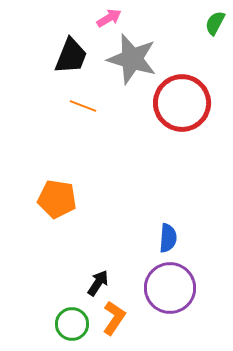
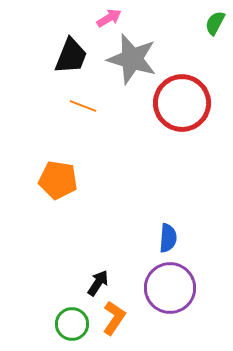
orange pentagon: moved 1 px right, 19 px up
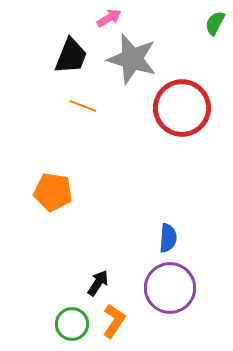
red circle: moved 5 px down
orange pentagon: moved 5 px left, 12 px down
orange L-shape: moved 3 px down
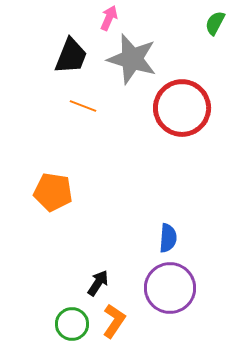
pink arrow: rotated 35 degrees counterclockwise
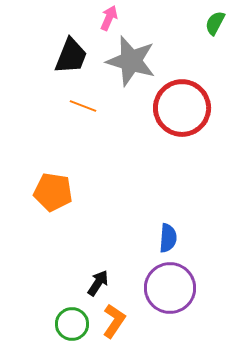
gray star: moved 1 px left, 2 px down
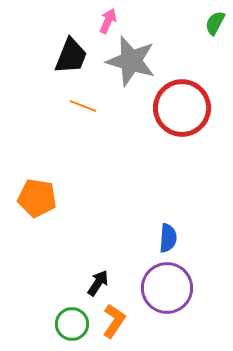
pink arrow: moved 1 px left, 3 px down
orange pentagon: moved 16 px left, 6 px down
purple circle: moved 3 px left
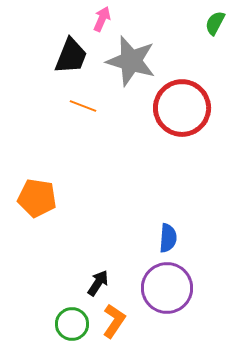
pink arrow: moved 6 px left, 2 px up
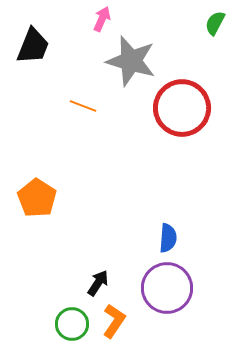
black trapezoid: moved 38 px left, 10 px up
orange pentagon: rotated 24 degrees clockwise
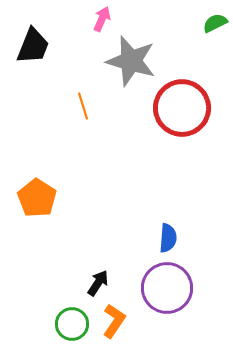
green semicircle: rotated 35 degrees clockwise
orange line: rotated 52 degrees clockwise
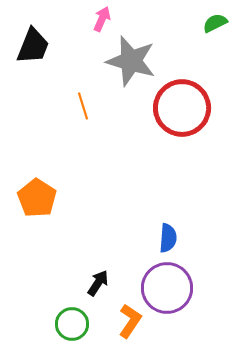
orange L-shape: moved 16 px right
